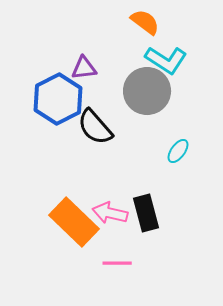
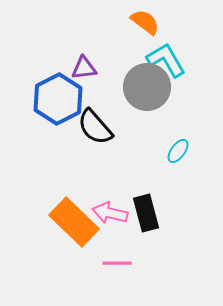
cyan L-shape: rotated 153 degrees counterclockwise
gray circle: moved 4 px up
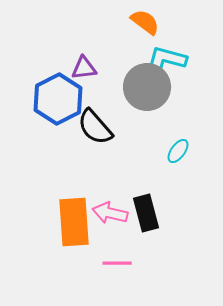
cyan L-shape: rotated 45 degrees counterclockwise
orange rectangle: rotated 42 degrees clockwise
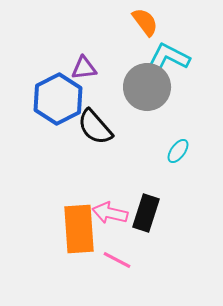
orange semicircle: rotated 16 degrees clockwise
cyan L-shape: moved 3 px right, 3 px up; rotated 12 degrees clockwise
black rectangle: rotated 33 degrees clockwise
orange rectangle: moved 5 px right, 7 px down
pink line: moved 3 px up; rotated 28 degrees clockwise
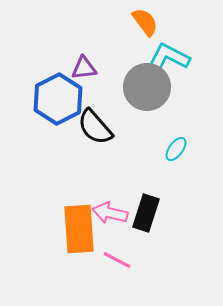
cyan ellipse: moved 2 px left, 2 px up
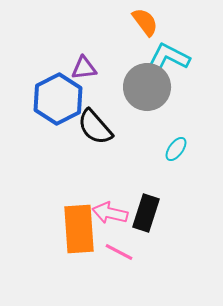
pink line: moved 2 px right, 8 px up
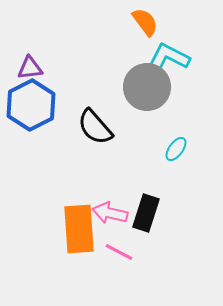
purple triangle: moved 54 px left
blue hexagon: moved 27 px left, 6 px down
